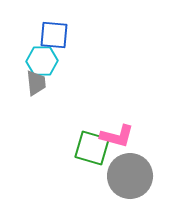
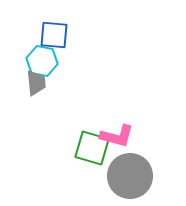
cyan hexagon: rotated 12 degrees clockwise
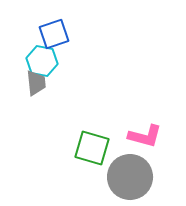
blue square: moved 1 px up; rotated 24 degrees counterclockwise
pink L-shape: moved 28 px right
gray circle: moved 1 px down
